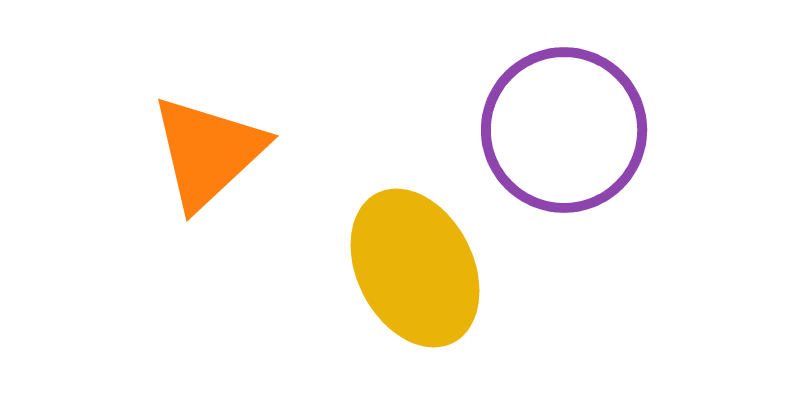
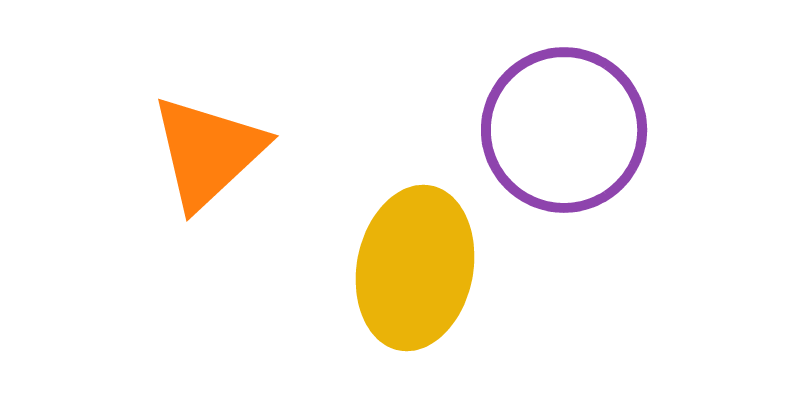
yellow ellipse: rotated 38 degrees clockwise
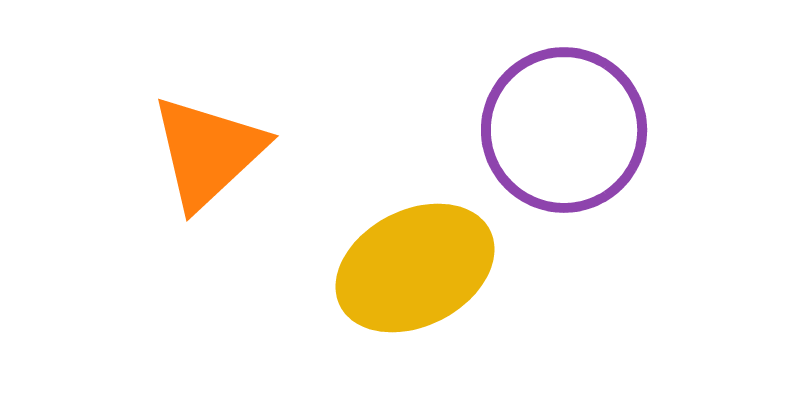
yellow ellipse: rotated 52 degrees clockwise
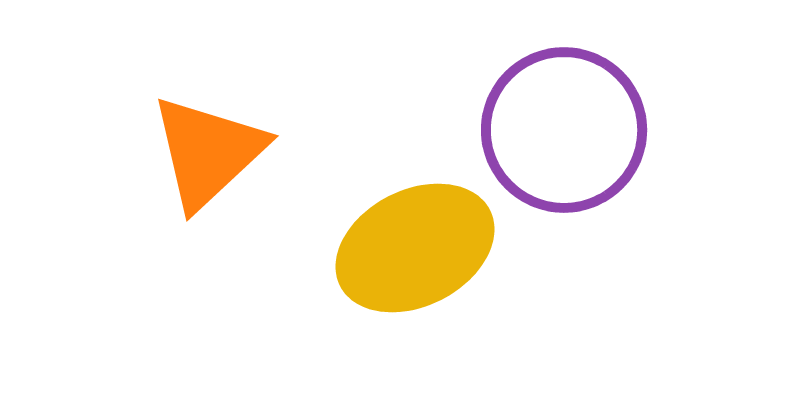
yellow ellipse: moved 20 px up
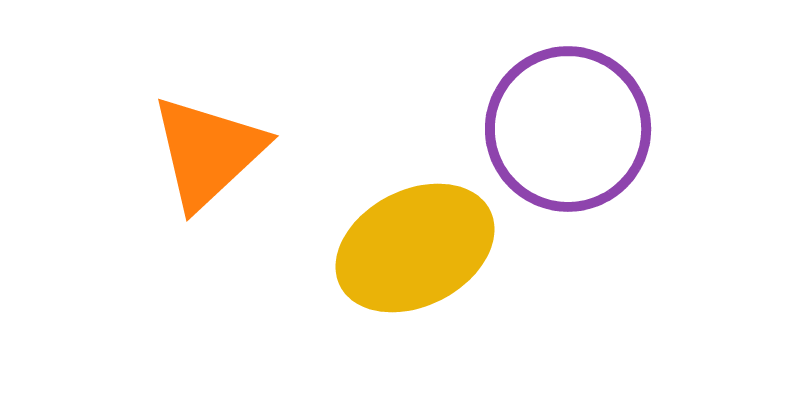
purple circle: moved 4 px right, 1 px up
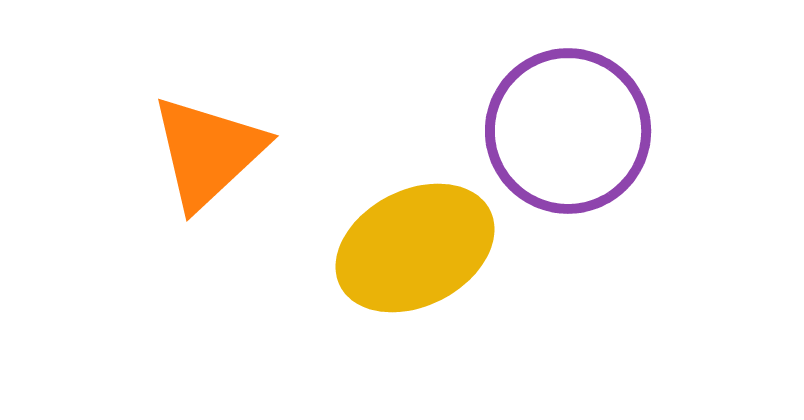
purple circle: moved 2 px down
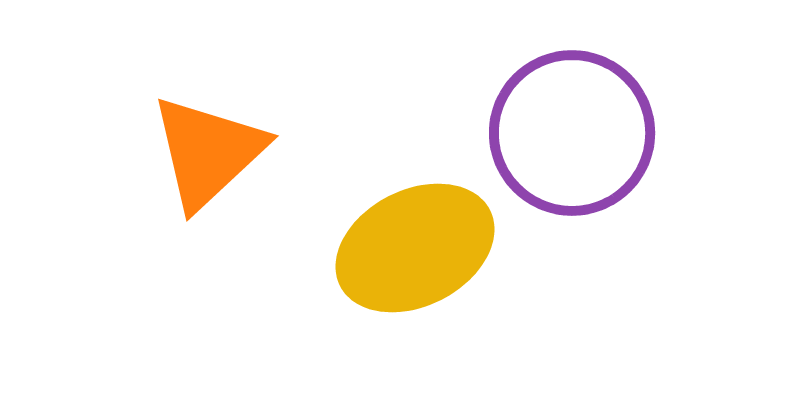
purple circle: moved 4 px right, 2 px down
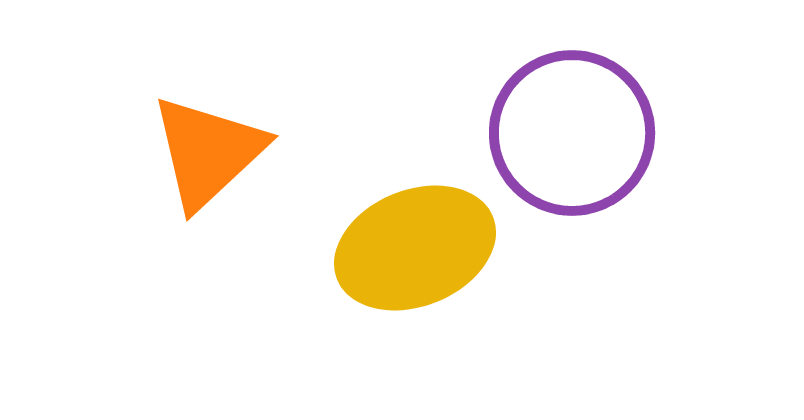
yellow ellipse: rotated 5 degrees clockwise
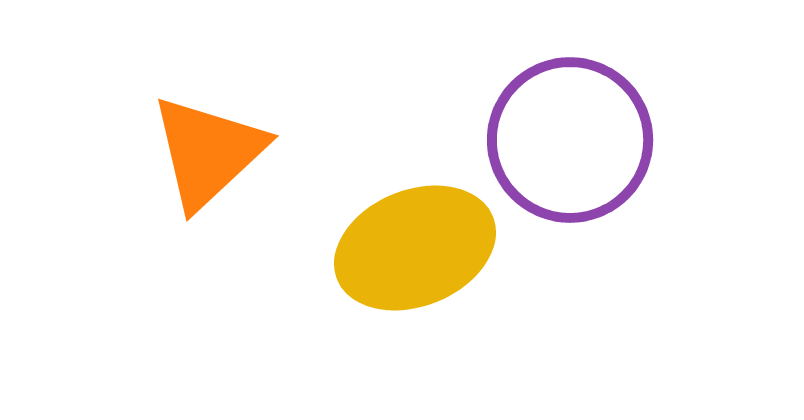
purple circle: moved 2 px left, 7 px down
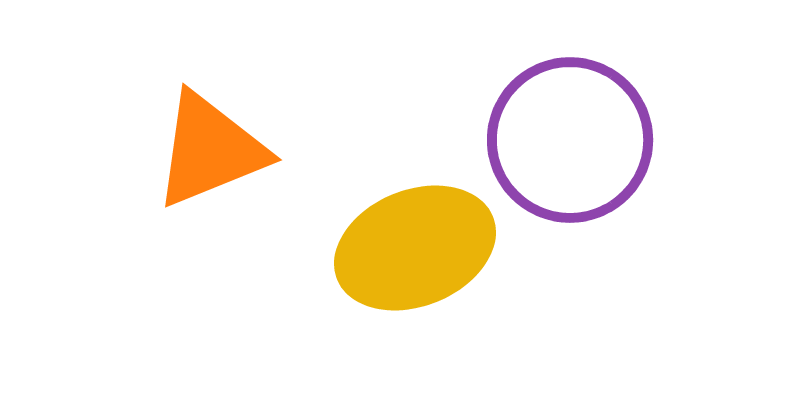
orange triangle: moved 2 px right, 2 px up; rotated 21 degrees clockwise
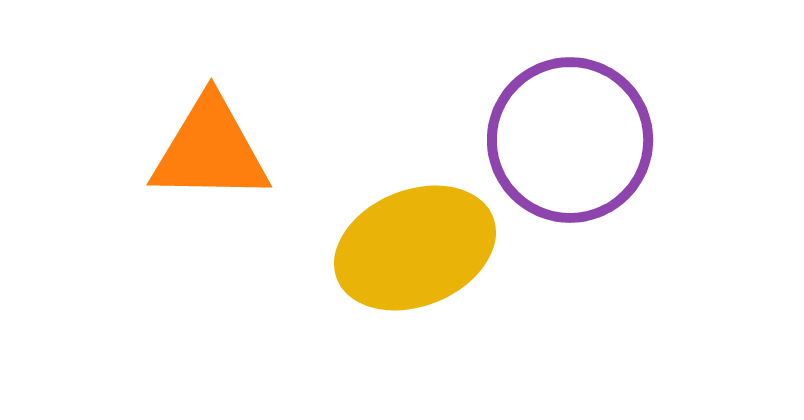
orange triangle: rotated 23 degrees clockwise
